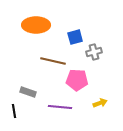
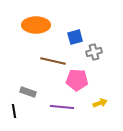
purple line: moved 2 px right
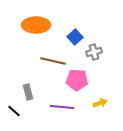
blue square: rotated 28 degrees counterclockwise
gray rectangle: rotated 56 degrees clockwise
black line: rotated 40 degrees counterclockwise
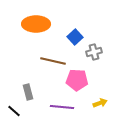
orange ellipse: moved 1 px up
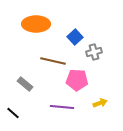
gray rectangle: moved 3 px left, 8 px up; rotated 35 degrees counterclockwise
black line: moved 1 px left, 2 px down
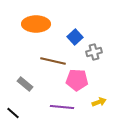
yellow arrow: moved 1 px left, 1 px up
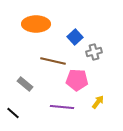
yellow arrow: moved 1 px left; rotated 32 degrees counterclockwise
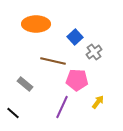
gray cross: rotated 21 degrees counterclockwise
purple line: rotated 70 degrees counterclockwise
